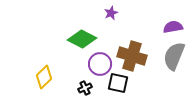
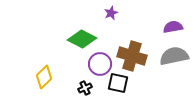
gray semicircle: rotated 56 degrees clockwise
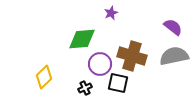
purple semicircle: rotated 48 degrees clockwise
green diamond: rotated 32 degrees counterclockwise
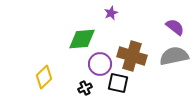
purple semicircle: moved 2 px right
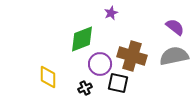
green diamond: rotated 16 degrees counterclockwise
yellow diamond: moved 4 px right; rotated 45 degrees counterclockwise
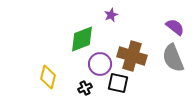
purple star: moved 2 px down
gray semicircle: moved 1 px left, 2 px down; rotated 100 degrees counterclockwise
yellow diamond: rotated 15 degrees clockwise
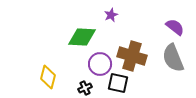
green diamond: moved 2 px up; rotated 24 degrees clockwise
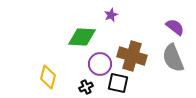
black cross: moved 1 px right, 1 px up
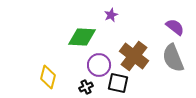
brown cross: moved 2 px right; rotated 20 degrees clockwise
purple circle: moved 1 px left, 1 px down
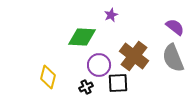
black square: rotated 15 degrees counterclockwise
